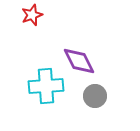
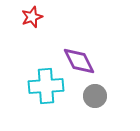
red star: moved 2 px down
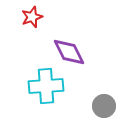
purple diamond: moved 10 px left, 9 px up
gray circle: moved 9 px right, 10 px down
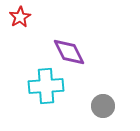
red star: moved 12 px left; rotated 10 degrees counterclockwise
gray circle: moved 1 px left
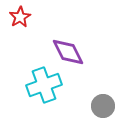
purple diamond: moved 1 px left
cyan cross: moved 2 px left, 1 px up; rotated 16 degrees counterclockwise
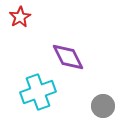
purple diamond: moved 5 px down
cyan cross: moved 6 px left, 7 px down
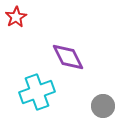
red star: moved 4 px left
cyan cross: moved 1 px left
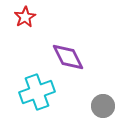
red star: moved 9 px right
